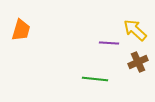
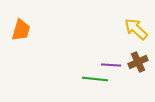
yellow arrow: moved 1 px right, 1 px up
purple line: moved 2 px right, 22 px down
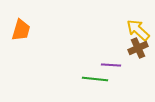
yellow arrow: moved 2 px right, 1 px down
brown cross: moved 14 px up
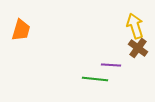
yellow arrow: moved 3 px left, 4 px up; rotated 30 degrees clockwise
brown cross: rotated 30 degrees counterclockwise
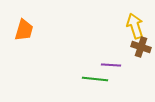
orange trapezoid: moved 3 px right
brown cross: moved 3 px right, 1 px up; rotated 18 degrees counterclockwise
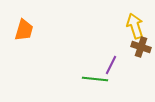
purple line: rotated 66 degrees counterclockwise
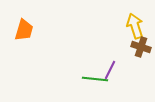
purple line: moved 1 px left, 5 px down
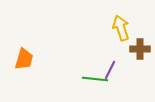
yellow arrow: moved 14 px left, 2 px down
orange trapezoid: moved 29 px down
brown cross: moved 1 px left, 2 px down; rotated 18 degrees counterclockwise
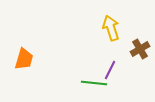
yellow arrow: moved 10 px left
brown cross: rotated 30 degrees counterclockwise
green line: moved 1 px left, 4 px down
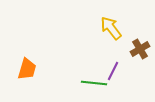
yellow arrow: rotated 20 degrees counterclockwise
orange trapezoid: moved 3 px right, 10 px down
purple line: moved 3 px right, 1 px down
